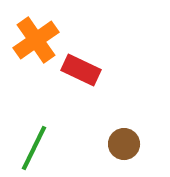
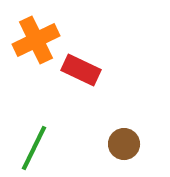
orange cross: rotated 9 degrees clockwise
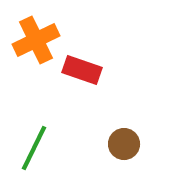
red rectangle: moved 1 px right; rotated 6 degrees counterclockwise
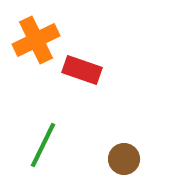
brown circle: moved 15 px down
green line: moved 9 px right, 3 px up
